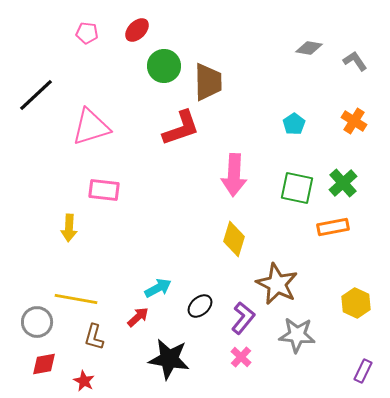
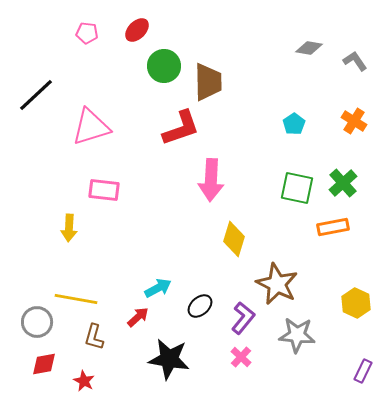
pink arrow: moved 23 px left, 5 px down
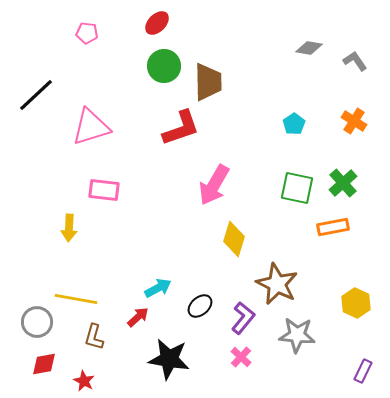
red ellipse: moved 20 px right, 7 px up
pink arrow: moved 3 px right, 5 px down; rotated 27 degrees clockwise
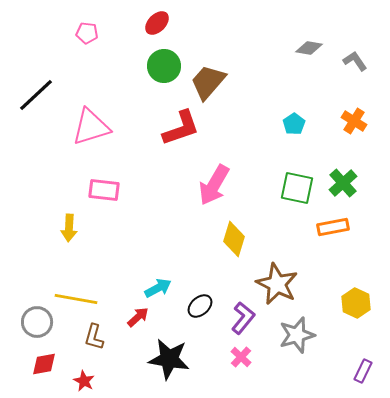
brown trapezoid: rotated 138 degrees counterclockwise
gray star: rotated 21 degrees counterclockwise
